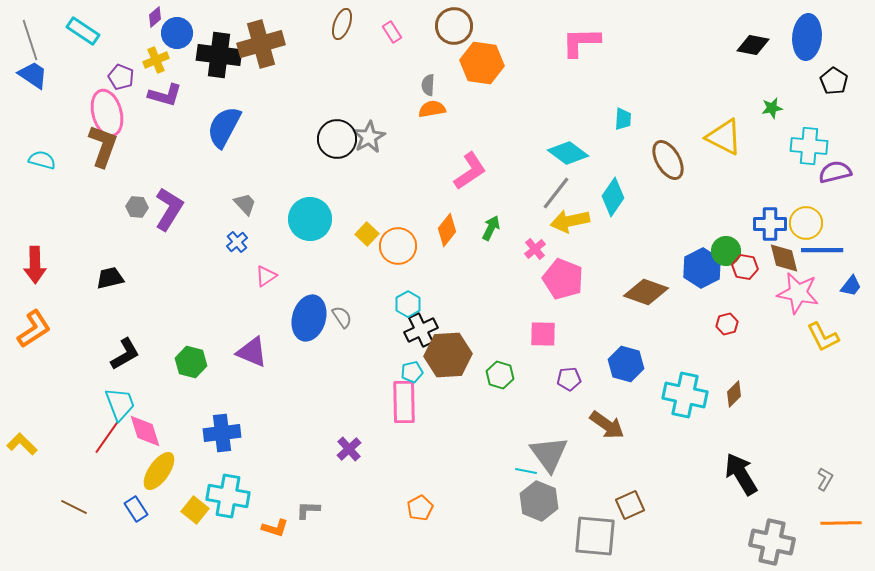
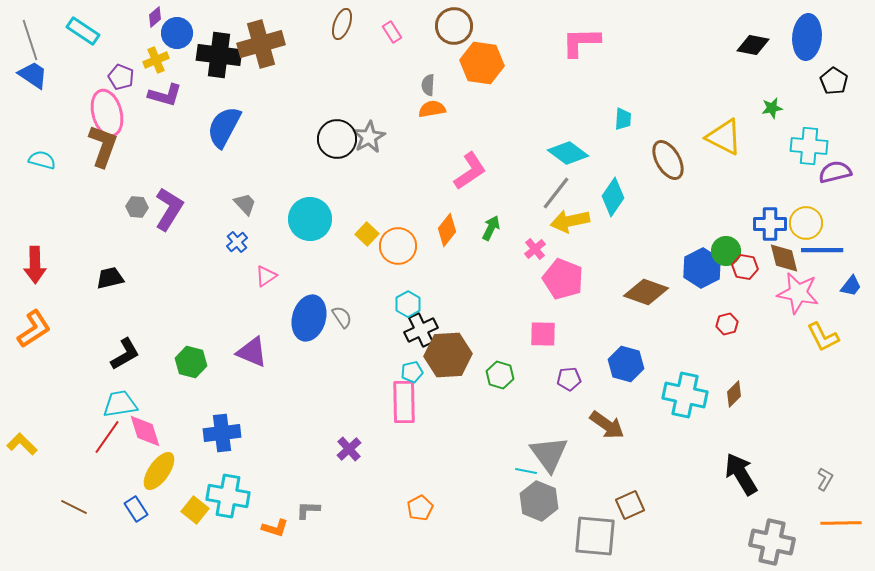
cyan trapezoid at (120, 404): rotated 78 degrees counterclockwise
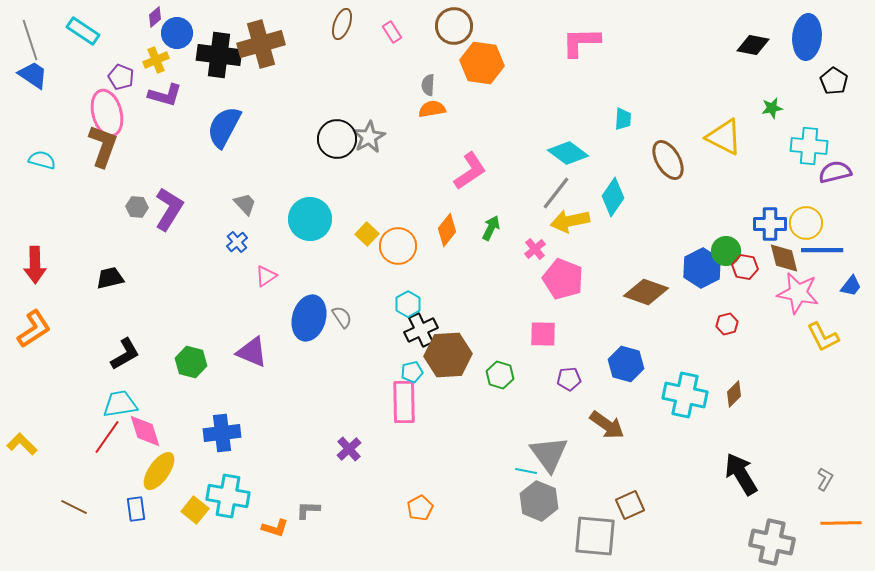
blue rectangle at (136, 509): rotated 25 degrees clockwise
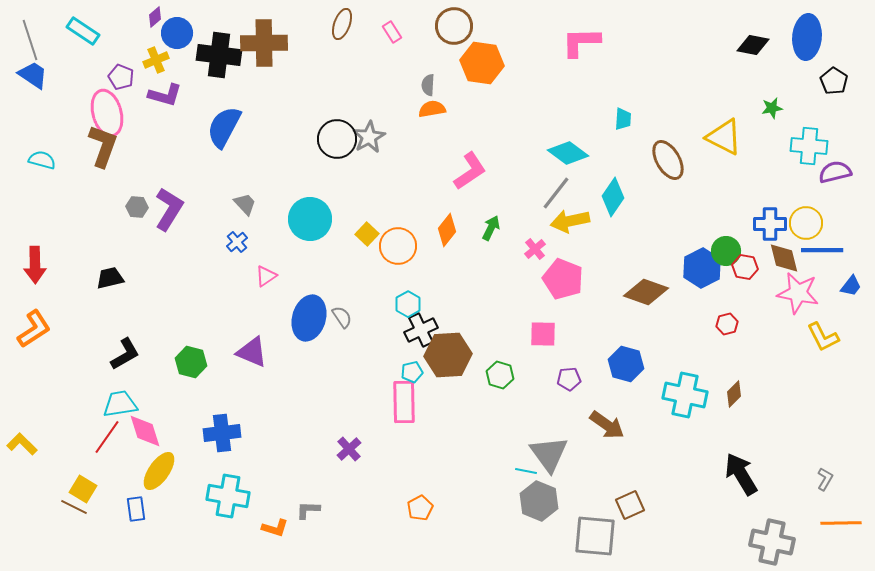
brown cross at (261, 44): moved 3 px right, 1 px up; rotated 15 degrees clockwise
yellow square at (195, 510): moved 112 px left, 21 px up; rotated 8 degrees counterclockwise
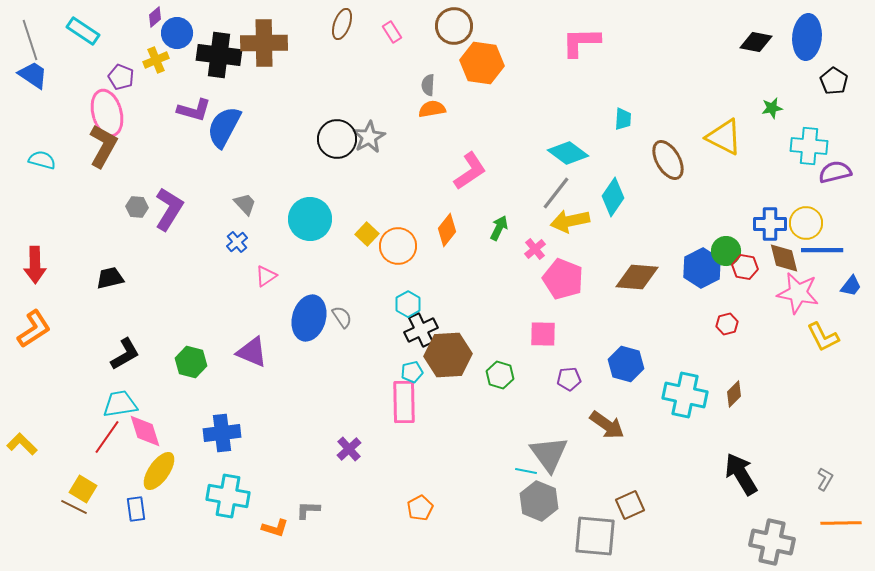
black diamond at (753, 45): moved 3 px right, 3 px up
purple L-shape at (165, 95): moved 29 px right, 15 px down
brown L-shape at (103, 146): rotated 9 degrees clockwise
green arrow at (491, 228): moved 8 px right
brown diamond at (646, 292): moved 9 px left, 15 px up; rotated 15 degrees counterclockwise
